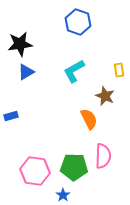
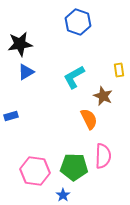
cyan L-shape: moved 6 px down
brown star: moved 2 px left
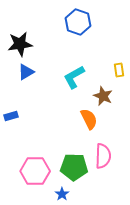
pink hexagon: rotated 8 degrees counterclockwise
blue star: moved 1 px left, 1 px up
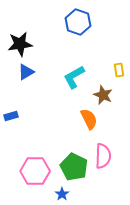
brown star: moved 1 px up
green pentagon: rotated 24 degrees clockwise
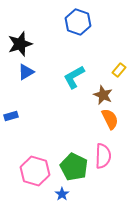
black star: rotated 10 degrees counterclockwise
yellow rectangle: rotated 48 degrees clockwise
orange semicircle: moved 21 px right
pink hexagon: rotated 16 degrees clockwise
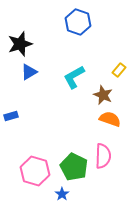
blue triangle: moved 3 px right
orange semicircle: rotated 45 degrees counterclockwise
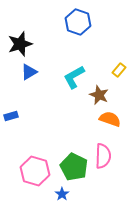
brown star: moved 4 px left
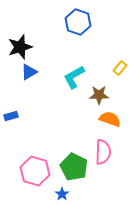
black star: moved 3 px down
yellow rectangle: moved 1 px right, 2 px up
brown star: rotated 24 degrees counterclockwise
pink semicircle: moved 4 px up
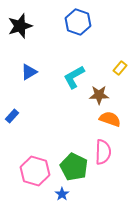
black star: moved 21 px up
blue rectangle: moved 1 px right; rotated 32 degrees counterclockwise
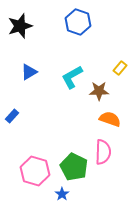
cyan L-shape: moved 2 px left
brown star: moved 4 px up
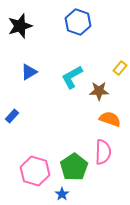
green pentagon: rotated 12 degrees clockwise
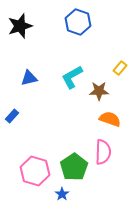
blue triangle: moved 6 px down; rotated 18 degrees clockwise
